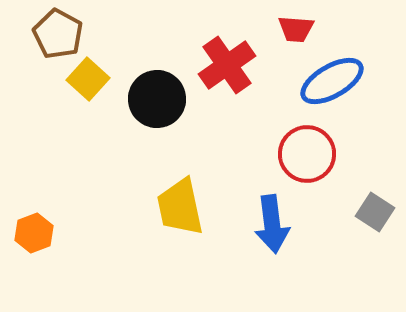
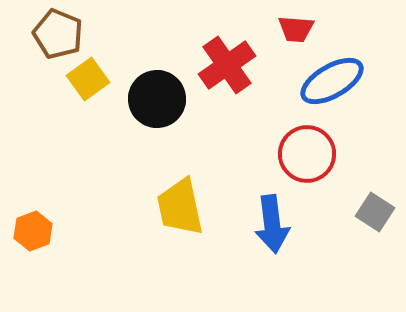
brown pentagon: rotated 6 degrees counterclockwise
yellow square: rotated 12 degrees clockwise
orange hexagon: moved 1 px left, 2 px up
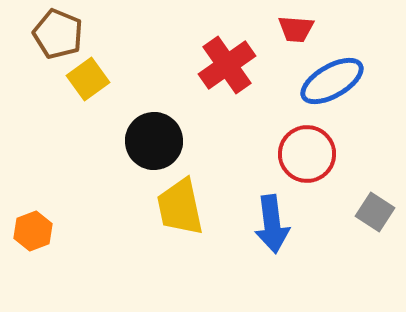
black circle: moved 3 px left, 42 px down
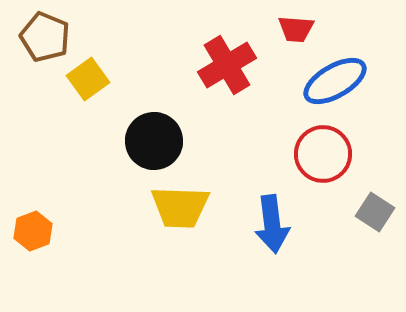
brown pentagon: moved 13 px left, 3 px down
red cross: rotated 4 degrees clockwise
blue ellipse: moved 3 px right
red circle: moved 16 px right
yellow trapezoid: rotated 76 degrees counterclockwise
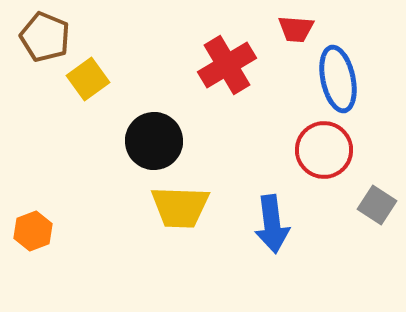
blue ellipse: moved 3 px right, 2 px up; rotated 72 degrees counterclockwise
red circle: moved 1 px right, 4 px up
gray square: moved 2 px right, 7 px up
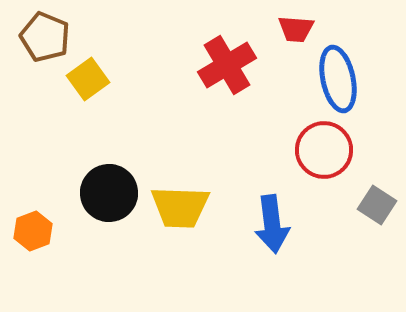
black circle: moved 45 px left, 52 px down
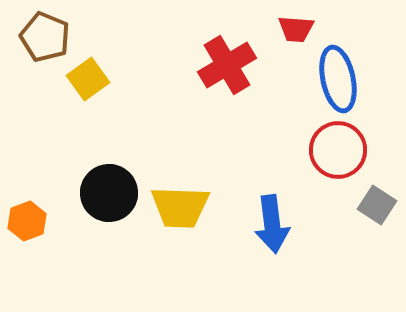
red circle: moved 14 px right
orange hexagon: moved 6 px left, 10 px up
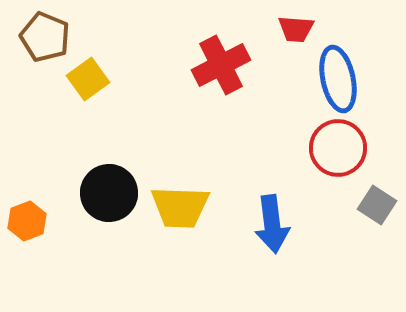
red cross: moved 6 px left; rotated 4 degrees clockwise
red circle: moved 2 px up
